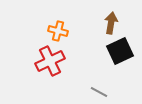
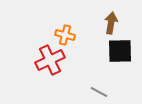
orange cross: moved 7 px right, 4 px down
black square: rotated 24 degrees clockwise
red cross: moved 1 px up
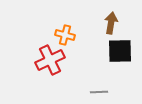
gray line: rotated 30 degrees counterclockwise
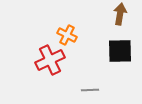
brown arrow: moved 9 px right, 9 px up
orange cross: moved 2 px right; rotated 12 degrees clockwise
gray line: moved 9 px left, 2 px up
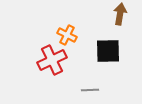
black square: moved 12 px left
red cross: moved 2 px right
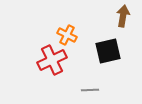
brown arrow: moved 3 px right, 2 px down
black square: rotated 12 degrees counterclockwise
